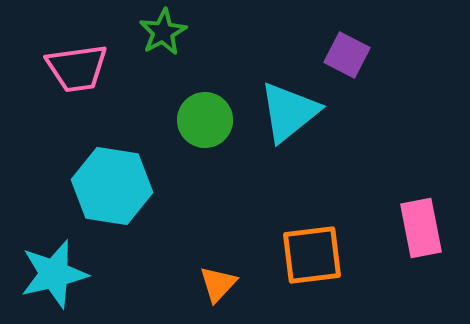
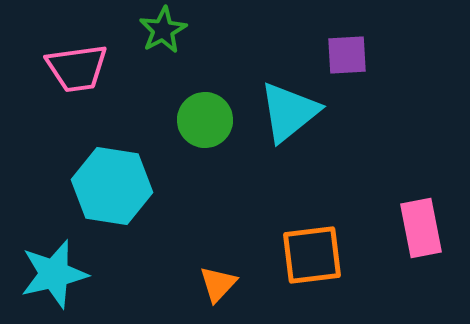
green star: moved 2 px up
purple square: rotated 30 degrees counterclockwise
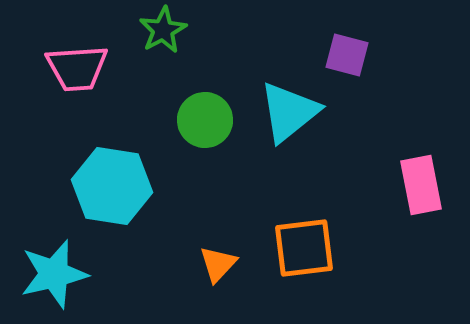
purple square: rotated 18 degrees clockwise
pink trapezoid: rotated 4 degrees clockwise
pink rectangle: moved 43 px up
orange square: moved 8 px left, 7 px up
orange triangle: moved 20 px up
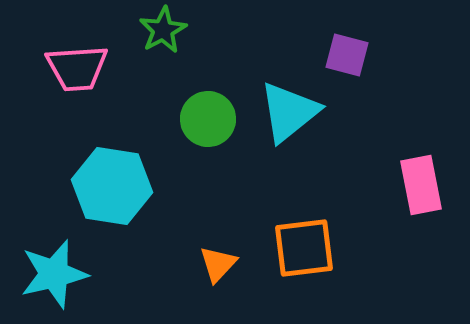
green circle: moved 3 px right, 1 px up
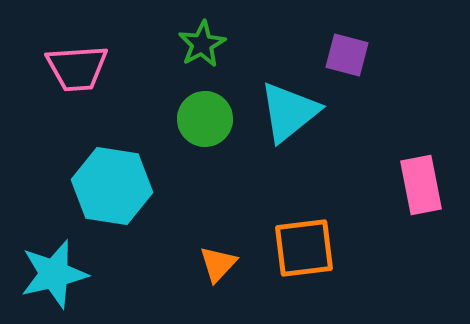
green star: moved 39 px right, 14 px down
green circle: moved 3 px left
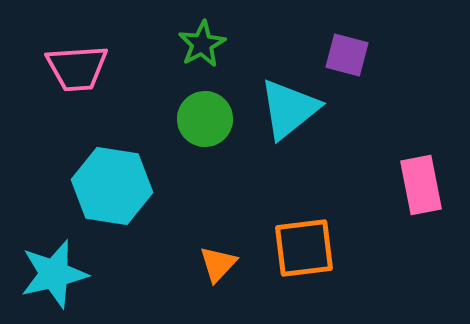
cyan triangle: moved 3 px up
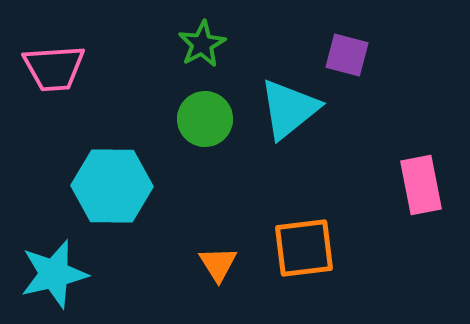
pink trapezoid: moved 23 px left
cyan hexagon: rotated 8 degrees counterclockwise
orange triangle: rotated 15 degrees counterclockwise
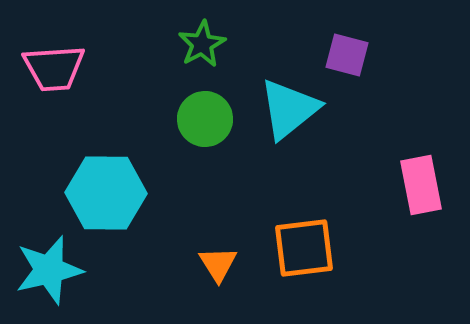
cyan hexagon: moved 6 px left, 7 px down
cyan star: moved 5 px left, 4 px up
